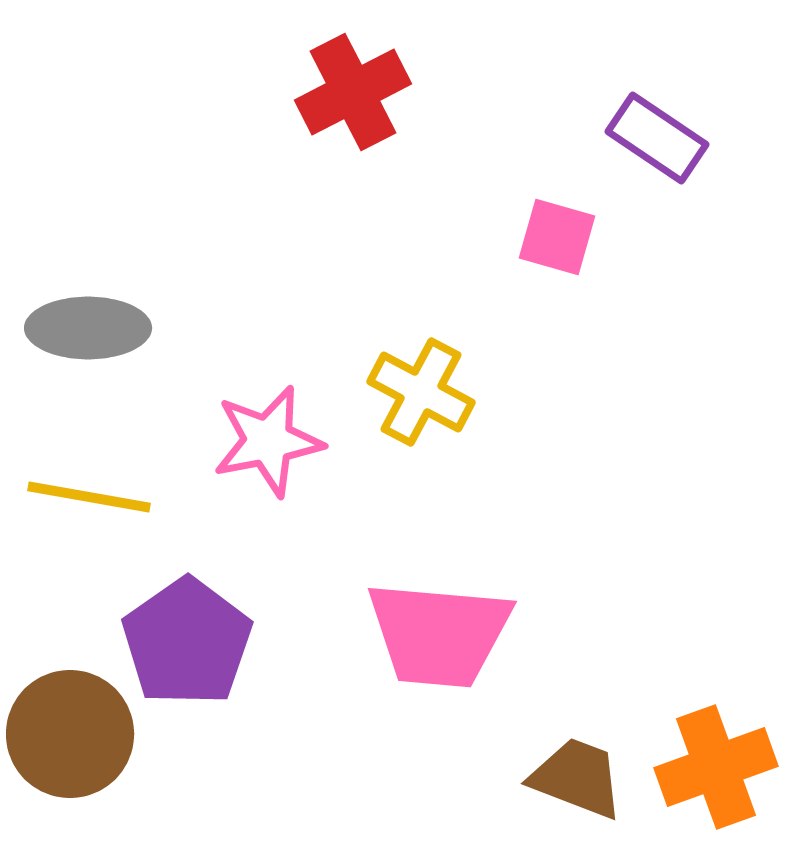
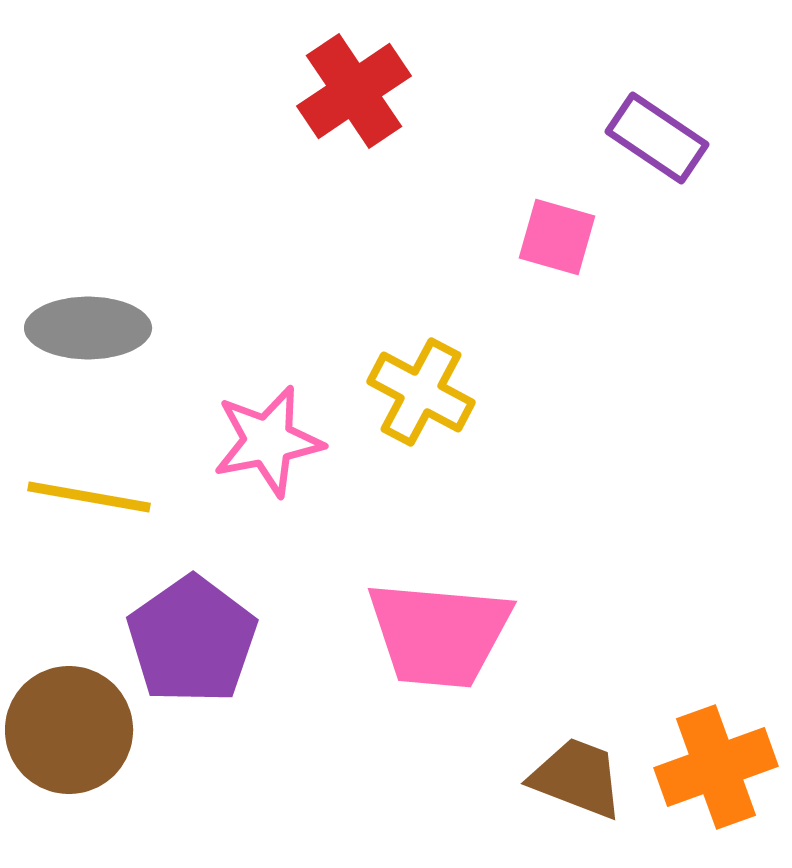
red cross: moved 1 px right, 1 px up; rotated 7 degrees counterclockwise
purple pentagon: moved 5 px right, 2 px up
brown circle: moved 1 px left, 4 px up
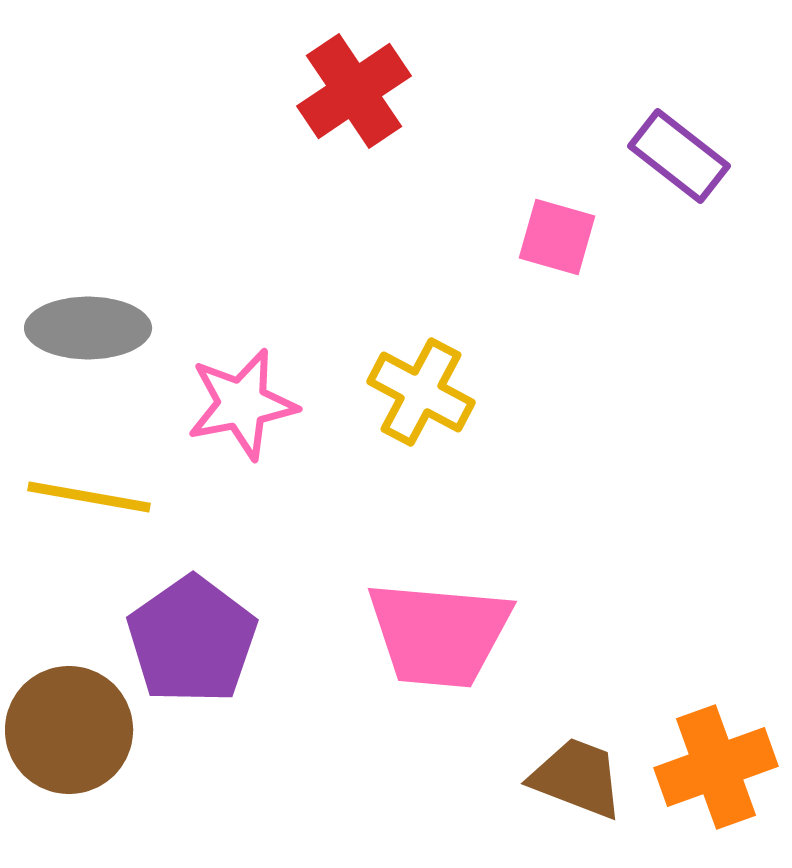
purple rectangle: moved 22 px right, 18 px down; rotated 4 degrees clockwise
pink star: moved 26 px left, 37 px up
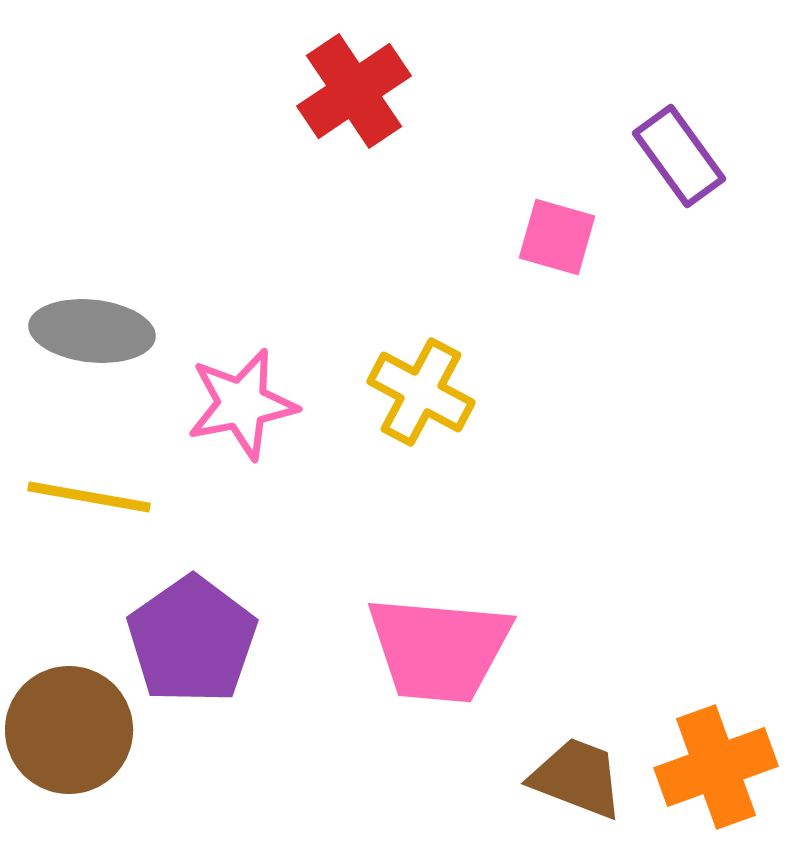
purple rectangle: rotated 16 degrees clockwise
gray ellipse: moved 4 px right, 3 px down; rotated 6 degrees clockwise
pink trapezoid: moved 15 px down
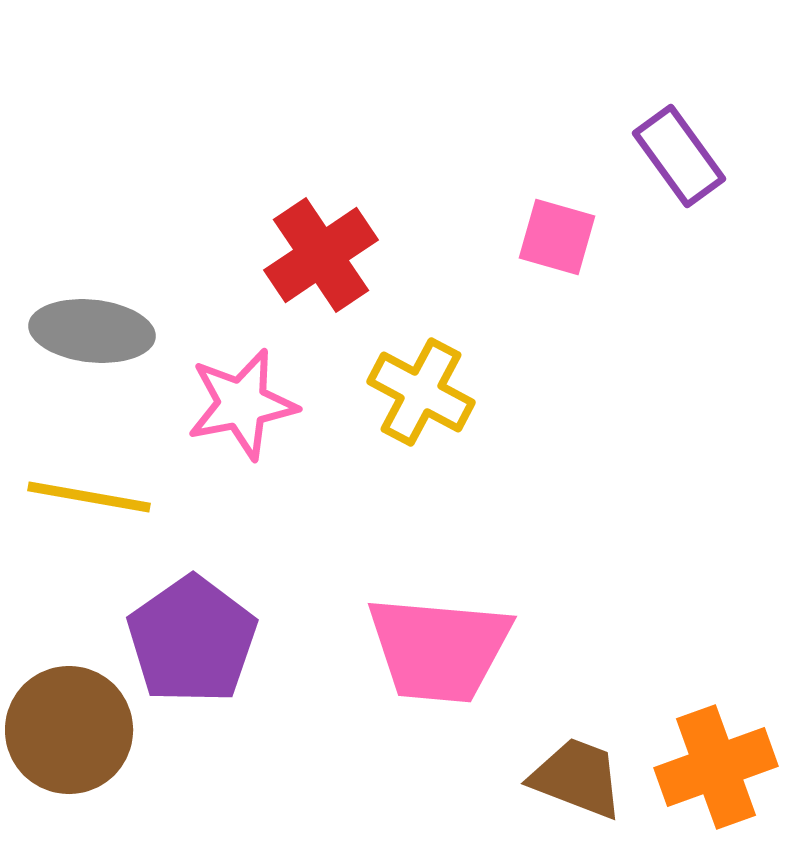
red cross: moved 33 px left, 164 px down
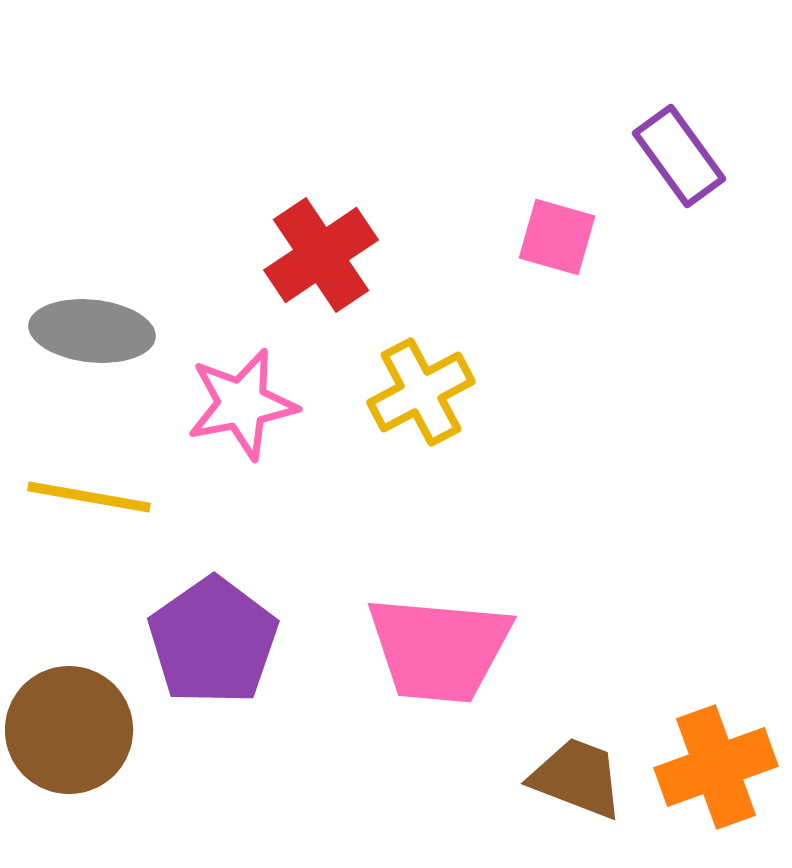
yellow cross: rotated 34 degrees clockwise
purple pentagon: moved 21 px right, 1 px down
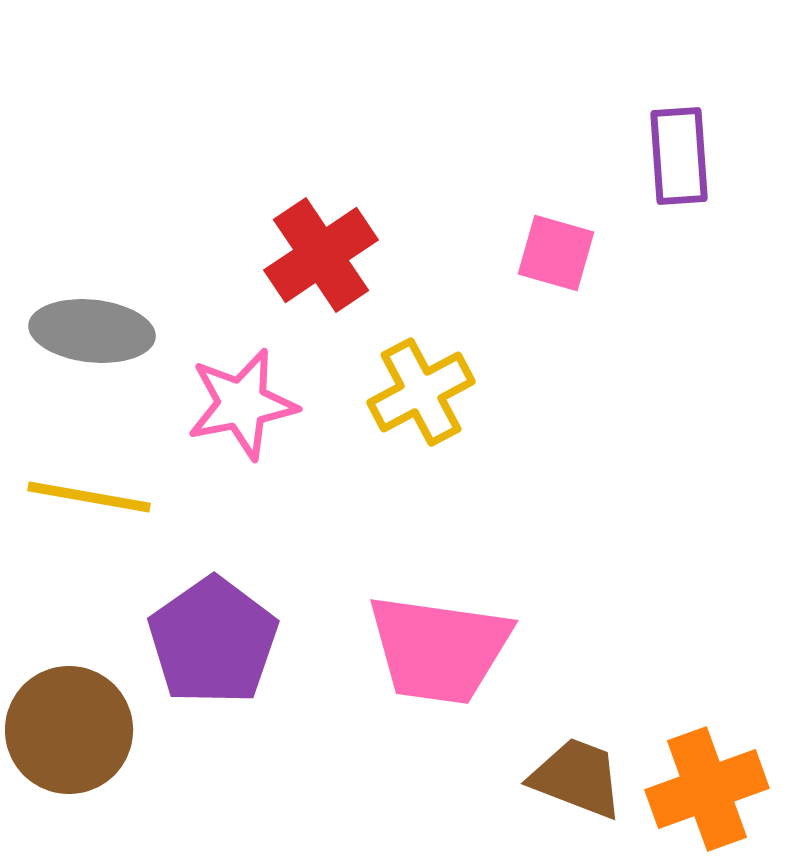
purple rectangle: rotated 32 degrees clockwise
pink square: moved 1 px left, 16 px down
pink trapezoid: rotated 3 degrees clockwise
orange cross: moved 9 px left, 22 px down
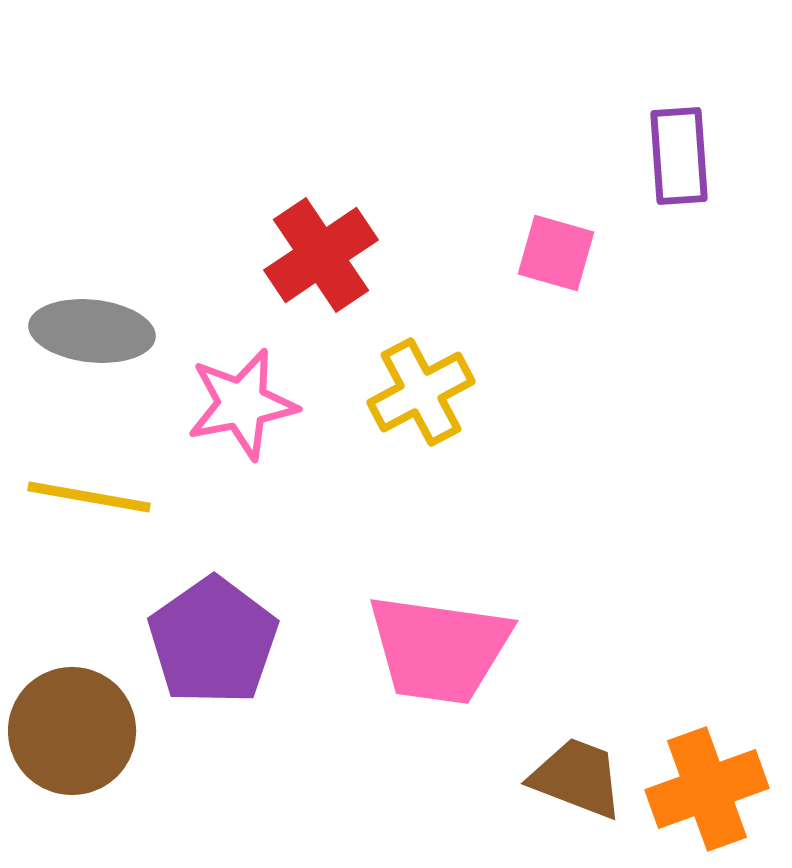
brown circle: moved 3 px right, 1 px down
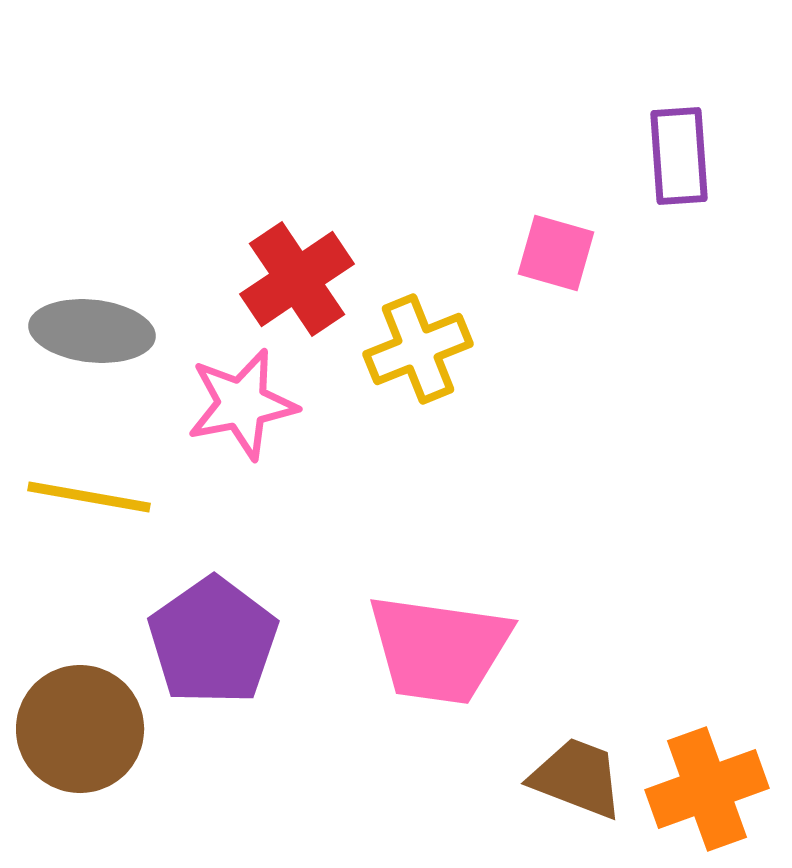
red cross: moved 24 px left, 24 px down
yellow cross: moved 3 px left, 43 px up; rotated 6 degrees clockwise
brown circle: moved 8 px right, 2 px up
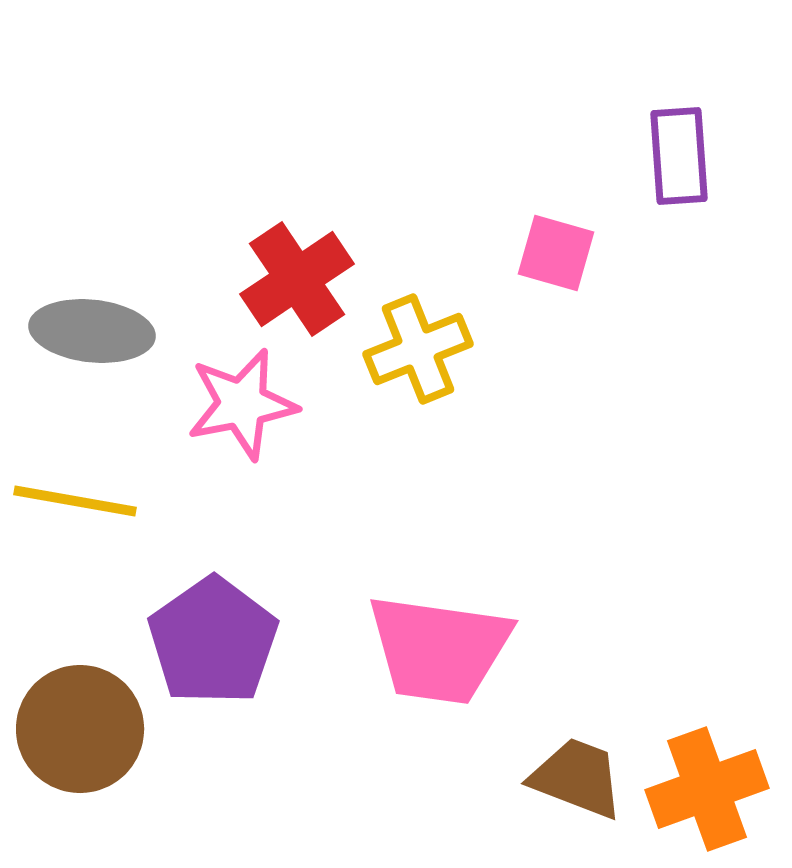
yellow line: moved 14 px left, 4 px down
